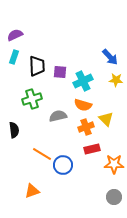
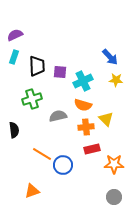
orange cross: rotated 14 degrees clockwise
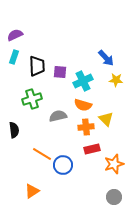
blue arrow: moved 4 px left, 1 px down
orange star: rotated 18 degrees counterclockwise
orange triangle: rotated 14 degrees counterclockwise
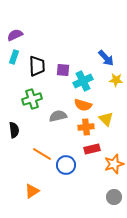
purple square: moved 3 px right, 2 px up
blue circle: moved 3 px right
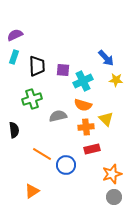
orange star: moved 2 px left, 10 px down
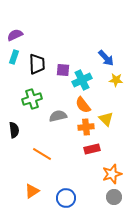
black trapezoid: moved 2 px up
cyan cross: moved 1 px left, 1 px up
orange semicircle: rotated 36 degrees clockwise
blue circle: moved 33 px down
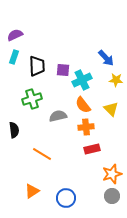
black trapezoid: moved 2 px down
yellow triangle: moved 5 px right, 10 px up
gray circle: moved 2 px left, 1 px up
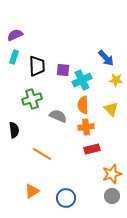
orange semicircle: rotated 36 degrees clockwise
gray semicircle: rotated 36 degrees clockwise
